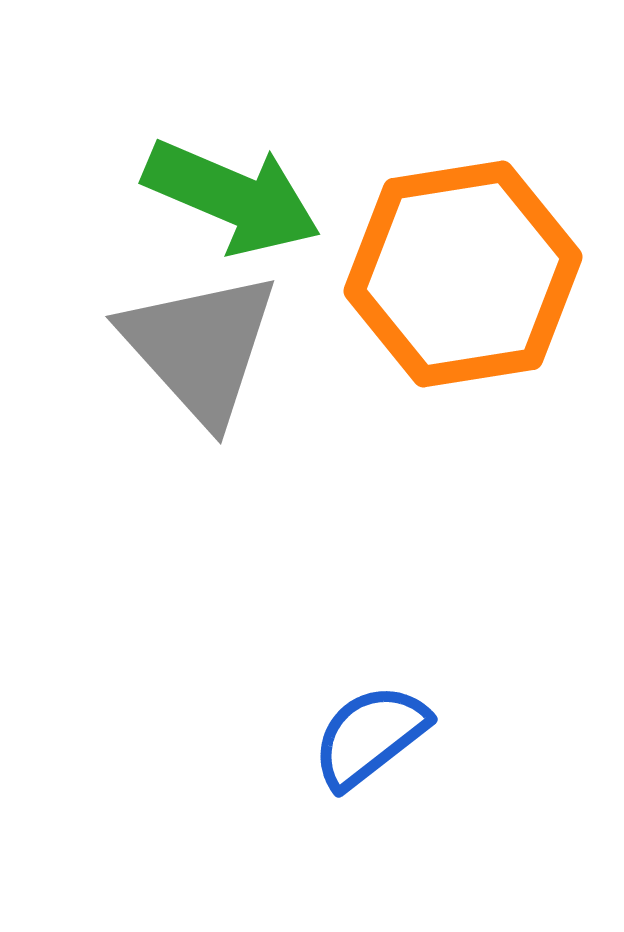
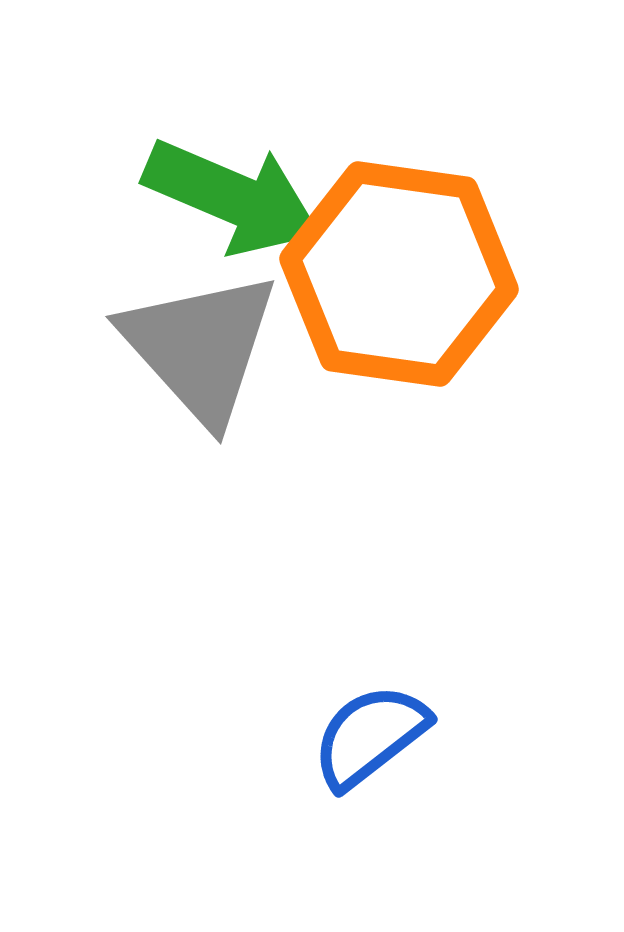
orange hexagon: moved 64 px left; rotated 17 degrees clockwise
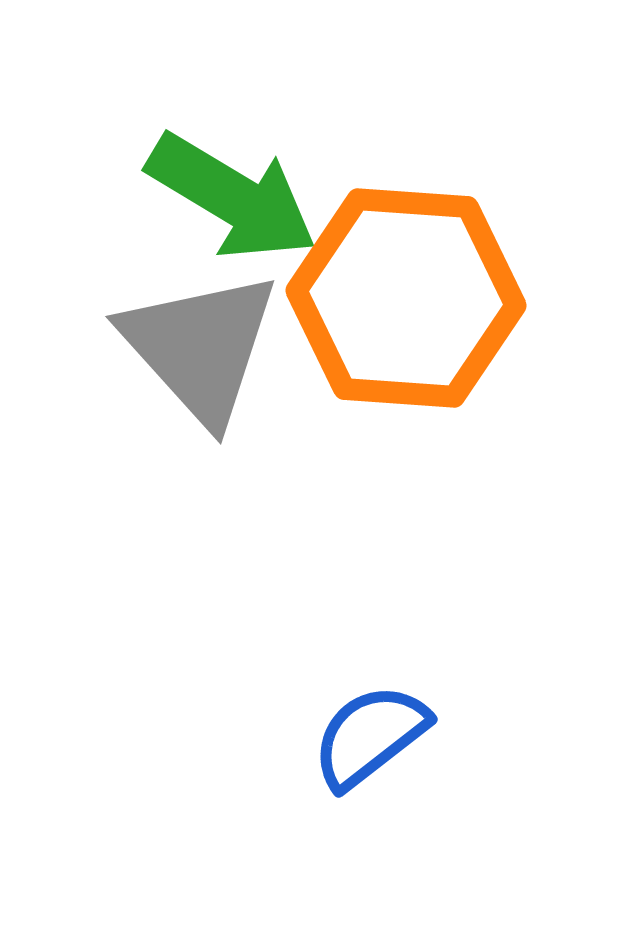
green arrow: rotated 8 degrees clockwise
orange hexagon: moved 7 px right, 24 px down; rotated 4 degrees counterclockwise
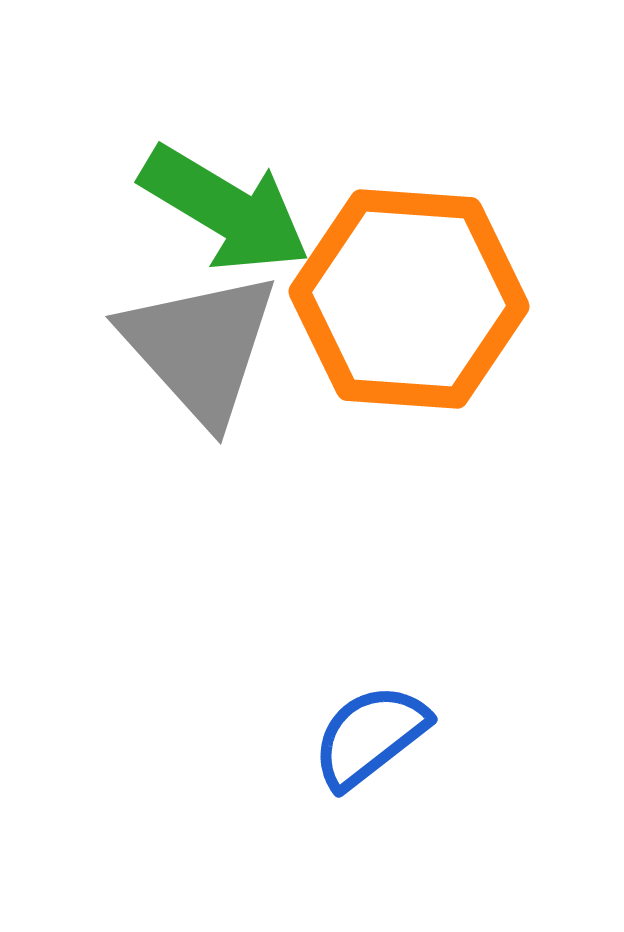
green arrow: moved 7 px left, 12 px down
orange hexagon: moved 3 px right, 1 px down
